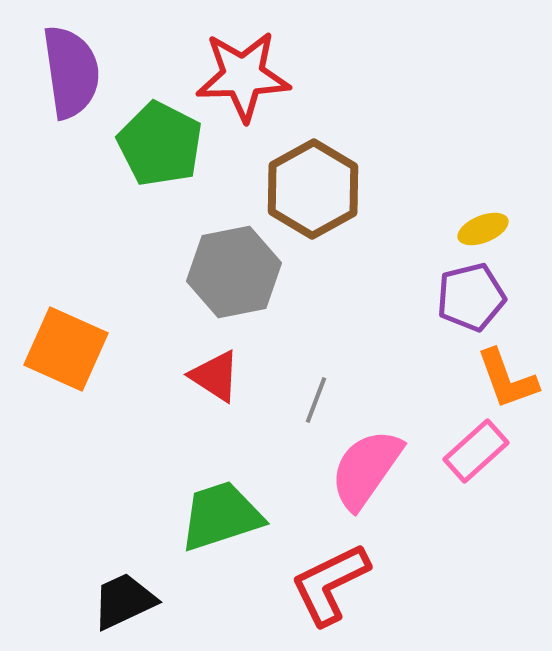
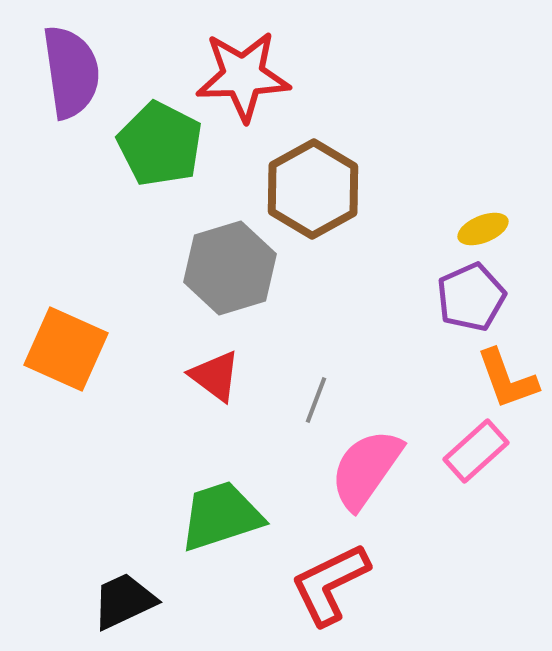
gray hexagon: moved 4 px left, 4 px up; rotated 6 degrees counterclockwise
purple pentagon: rotated 10 degrees counterclockwise
red triangle: rotated 4 degrees clockwise
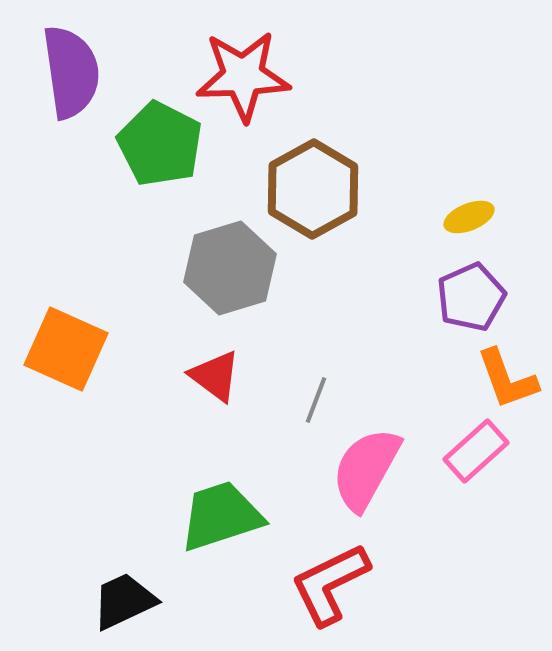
yellow ellipse: moved 14 px left, 12 px up
pink semicircle: rotated 6 degrees counterclockwise
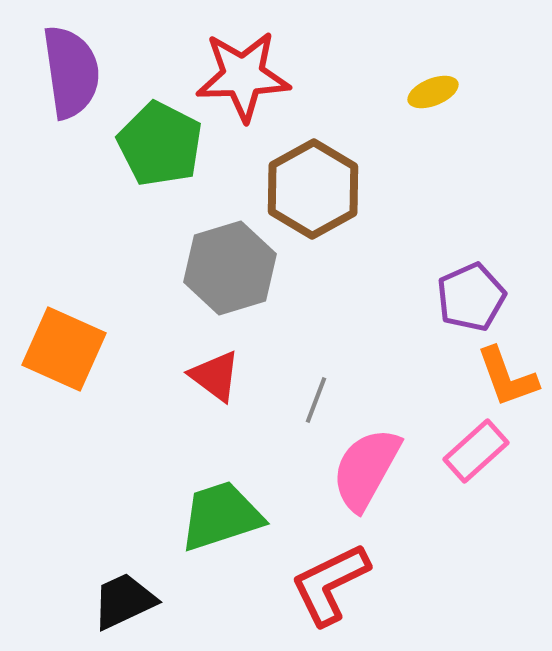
yellow ellipse: moved 36 px left, 125 px up
orange square: moved 2 px left
orange L-shape: moved 2 px up
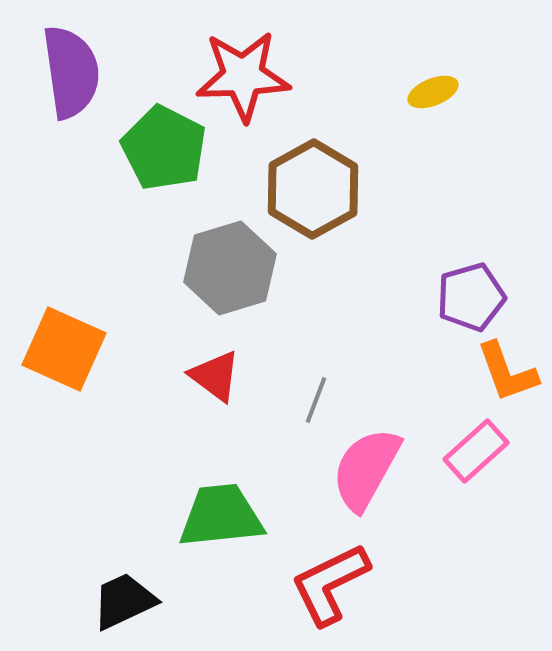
green pentagon: moved 4 px right, 4 px down
purple pentagon: rotated 8 degrees clockwise
orange L-shape: moved 5 px up
green trapezoid: rotated 12 degrees clockwise
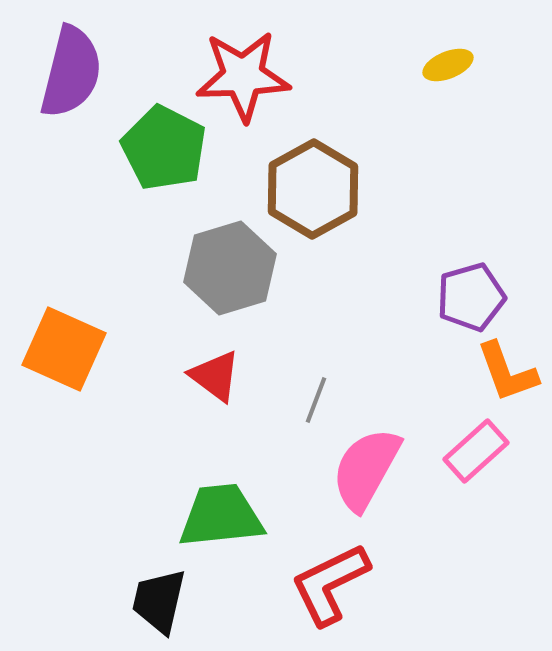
purple semicircle: rotated 22 degrees clockwise
yellow ellipse: moved 15 px right, 27 px up
black trapezoid: moved 35 px right; rotated 52 degrees counterclockwise
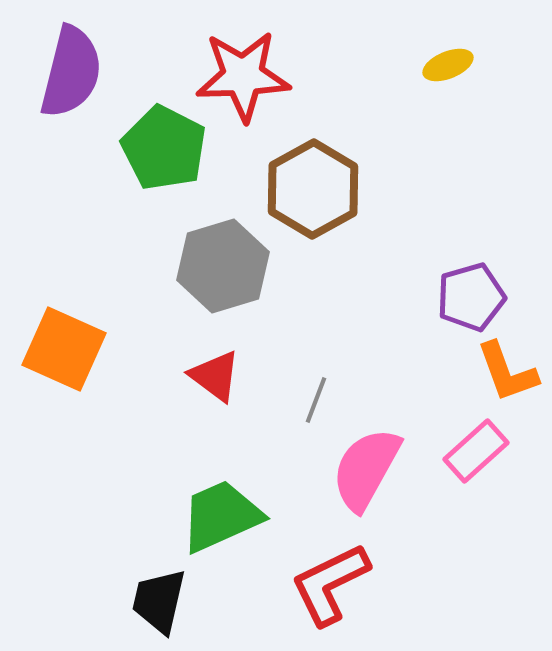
gray hexagon: moved 7 px left, 2 px up
green trapezoid: rotated 18 degrees counterclockwise
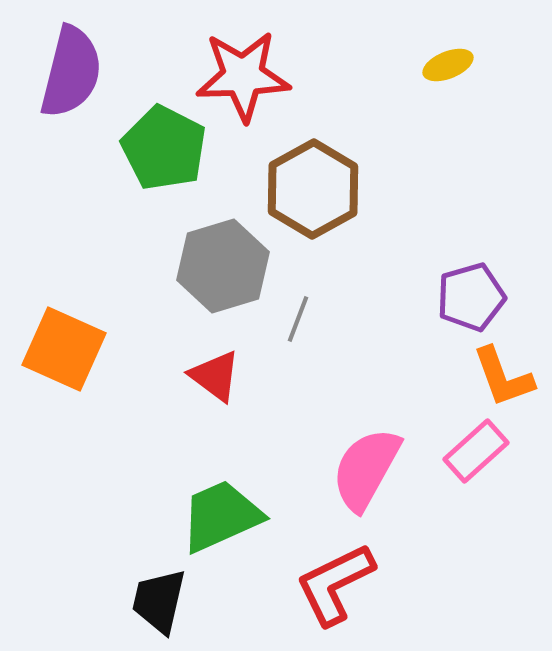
orange L-shape: moved 4 px left, 5 px down
gray line: moved 18 px left, 81 px up
red L-shape: moved 5 px right
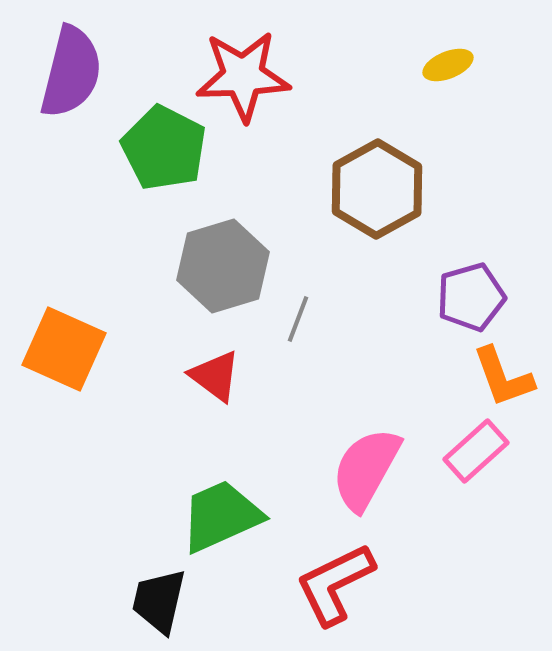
brown hexagon: moved 64 px right
